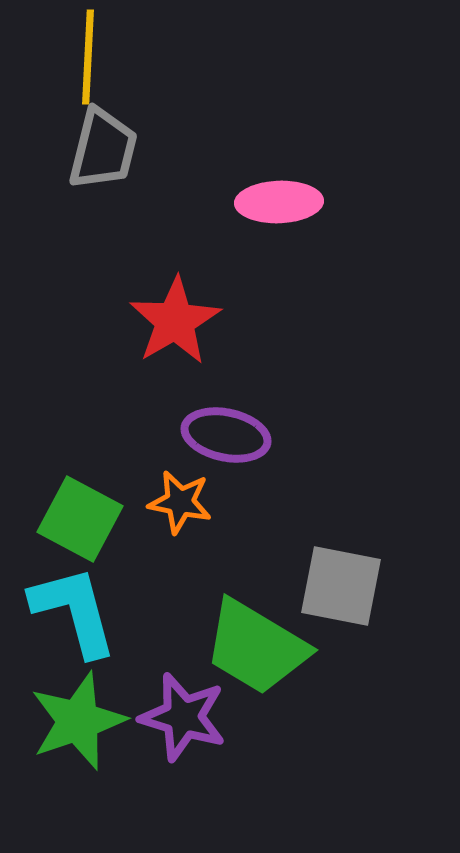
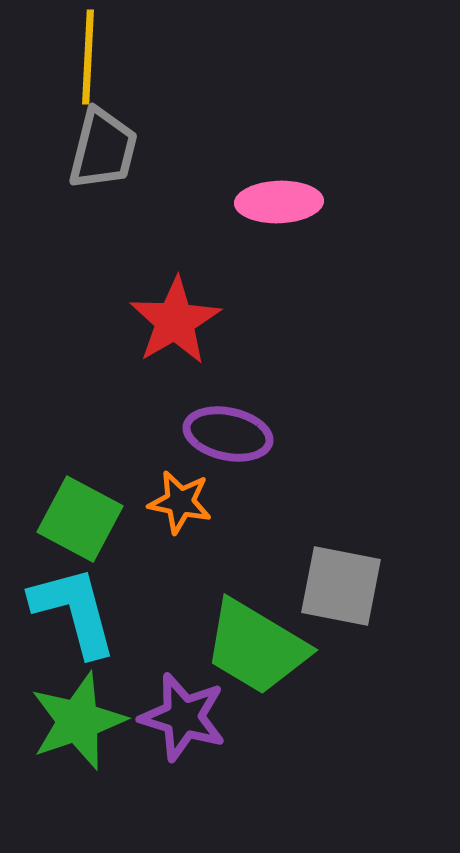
purple ellipse: moved 2 px right, 1 px up
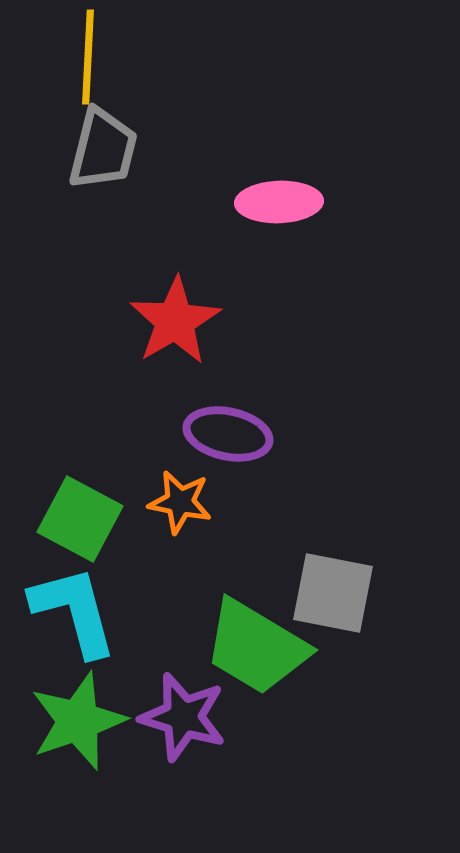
gray square: moved 8 px left, 7 px down
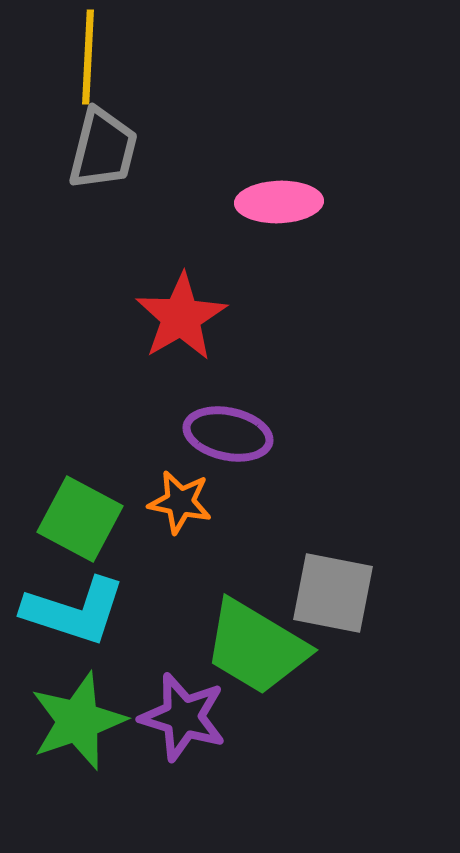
red star: moved 6 px right, 4 px up
cyan L-shape: rotated 123 degrees clockwise
